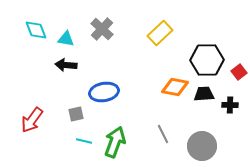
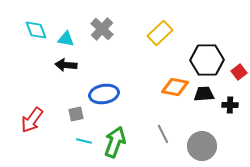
blue ellipse: moved 2 px down
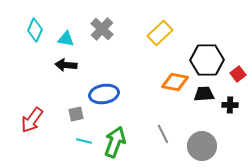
cyan diamond: moved 1 px left; rotated 45 degrees clockwise
red square: moved 1 px left, 2 px down
orange diamond: moved 5 px up
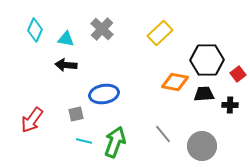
gray line: rotated 12 degrees counterclockwise
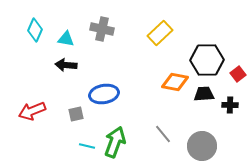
gray cross: rotated 30 degrees counterclockwise
red arrow: moved 9 px up; rotated 32 degrees clockwise
cyan line: moved 3 px right, 5 px down
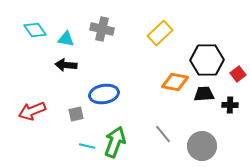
cyan diamond: rotated 60 degrees counterclockwise
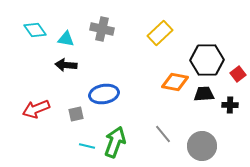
red arrow: moved 4 px right, 2 px up
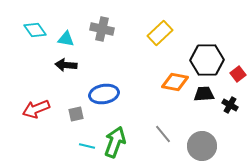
black cross: rotated 28 degrees clockwise
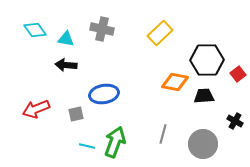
black trapezoid: moved 2 px down
black cross: moved 5 px right, 16 px down
gray line: rotated 54 degrees clockwise
gray circle: moved 1 px right, 2 px up
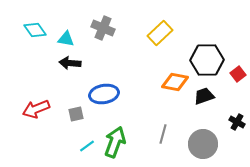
gray cross: moved 1 px right, 1 px up; rotated 10 degrees clockwise
black arrow: moved 4 px right, 2 px up
black trapezoid: rotated 15 degrees counterclockwise
black cross: moved 2 px right, 1 px down
cyan line: rotated 49 degrees counterclockwise
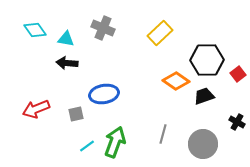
black arrow: moved 3 px left
orange diamond: moved 1 px right, 1 px up; rotated 24 degrees clockwise
